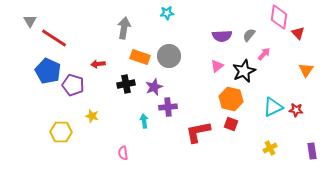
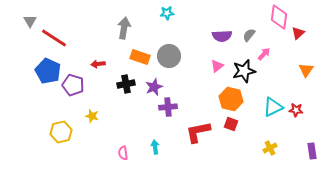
red triangle: rotated 32 degrees clockwise
black star: rotated 10 degrees clockwise
cyan arrow: moved 11 px right, 26 px down
yellow hexagon: rotated 15 degrees counterclockwise
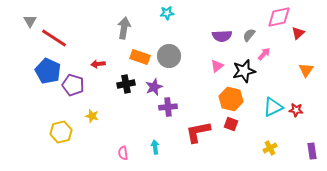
pink diamond: rotated 70 degrees clockwise
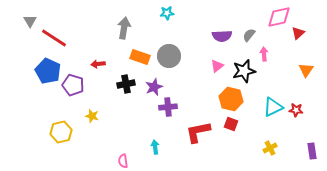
pink arrow: rotated 48 degrees counterclockwise
pink semicircle: moved 8 px down
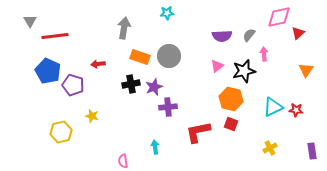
red line: moved 1 px right, 2 px up; rotated 40 degrees counterclockwise
black cross: moved 5 px right
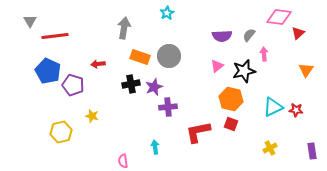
cyan star: rotated 24 degrees counterclockwise
pink diamond: rotated 20 degrees clockwise
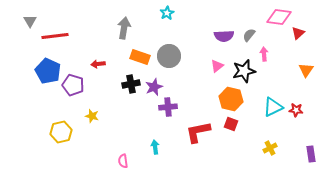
purple semicircle: moved 2 px right
purple rectangle: moved 1 px left, 3 px down
